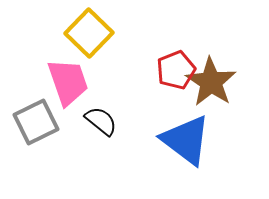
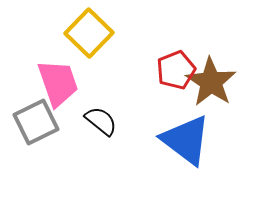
pink trapezoid: moved 10 px left, 1 px down
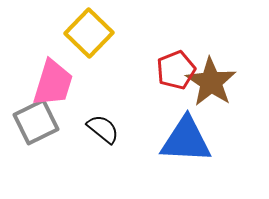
pink trapezoid: moved 5 px left; rotated 36 degrees clockwise
black semicircle: moved 2 px right, 8 px down
blue triangle: rotated 34 degrees counterclockwise
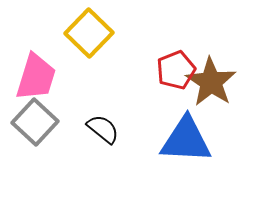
pink trapezoid: moved 17 px left, 6 px up
gray square: moved 1 px left; rotated 21 degrees counterclockwise
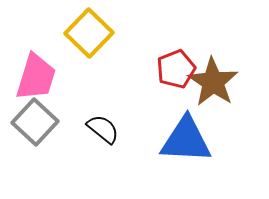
red pentagon: moved 1 px up
brown star: moved 2 px right
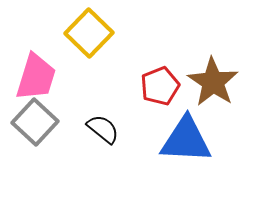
red pentagon: moved 16 px left, 17 px down
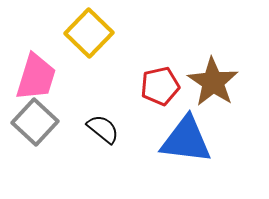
red pentagon: rotated 9 degrees clockwise
blue triangle: rotated 4 degrees clockwise
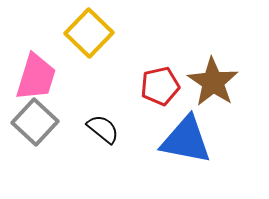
blue triangle: rotated 4 degrees clockwise
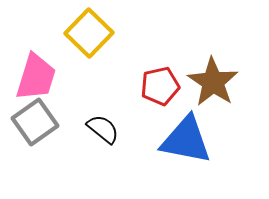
gray square: rotated 12 degrees clockwise
